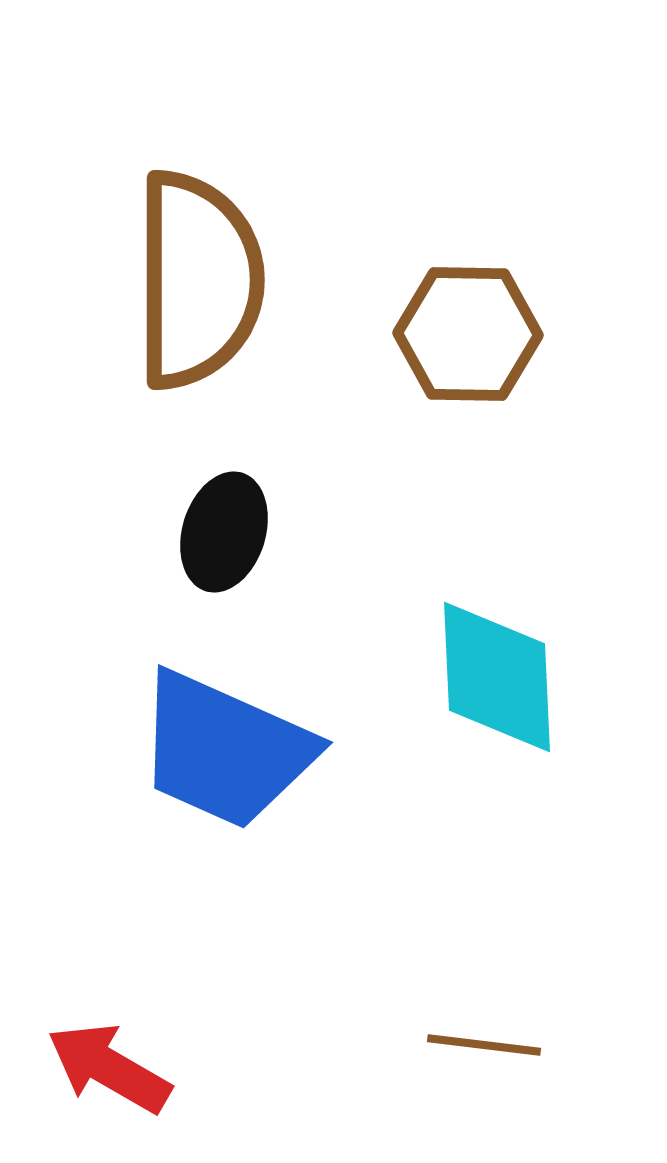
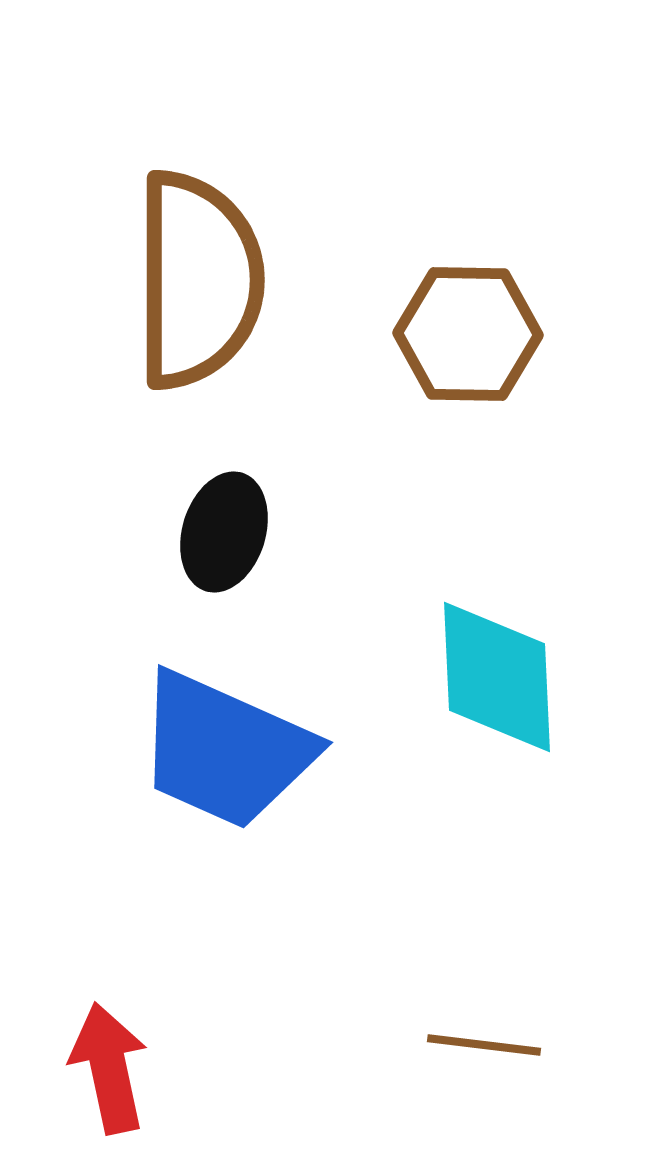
red arrow: rotated 48 degrees clockwise
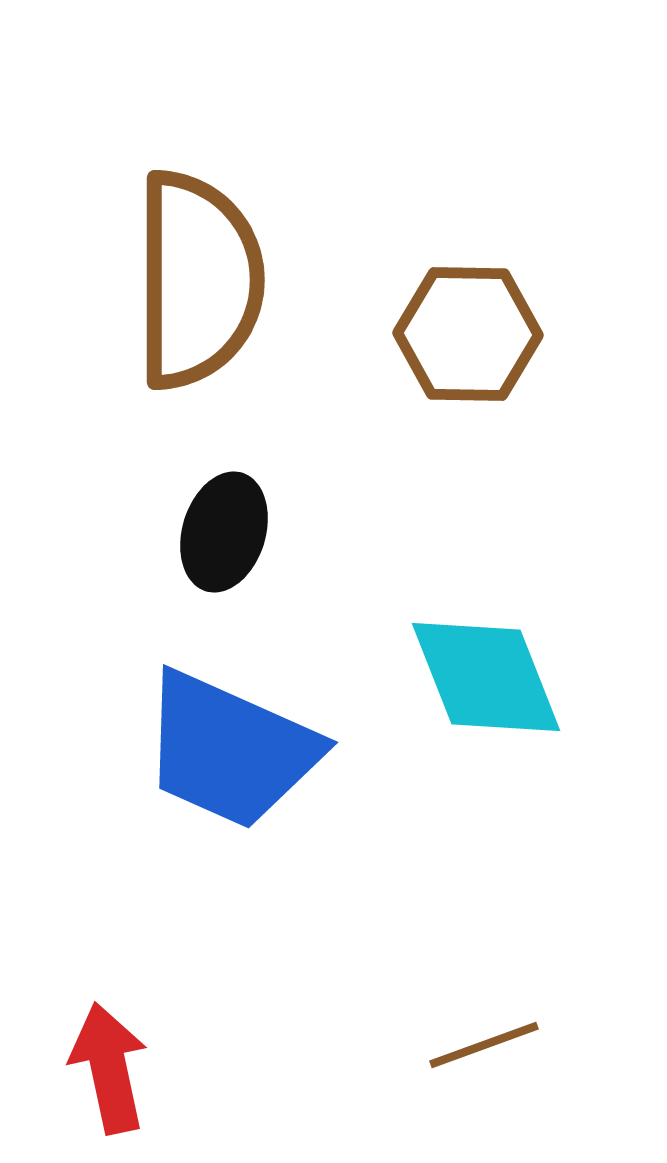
cyan diamond: moved 11 px left; rotated 19 degrees counterclockwise
blue trapezoid: moved 5 px right
brown line: rotated 27 degrees counterclockwise
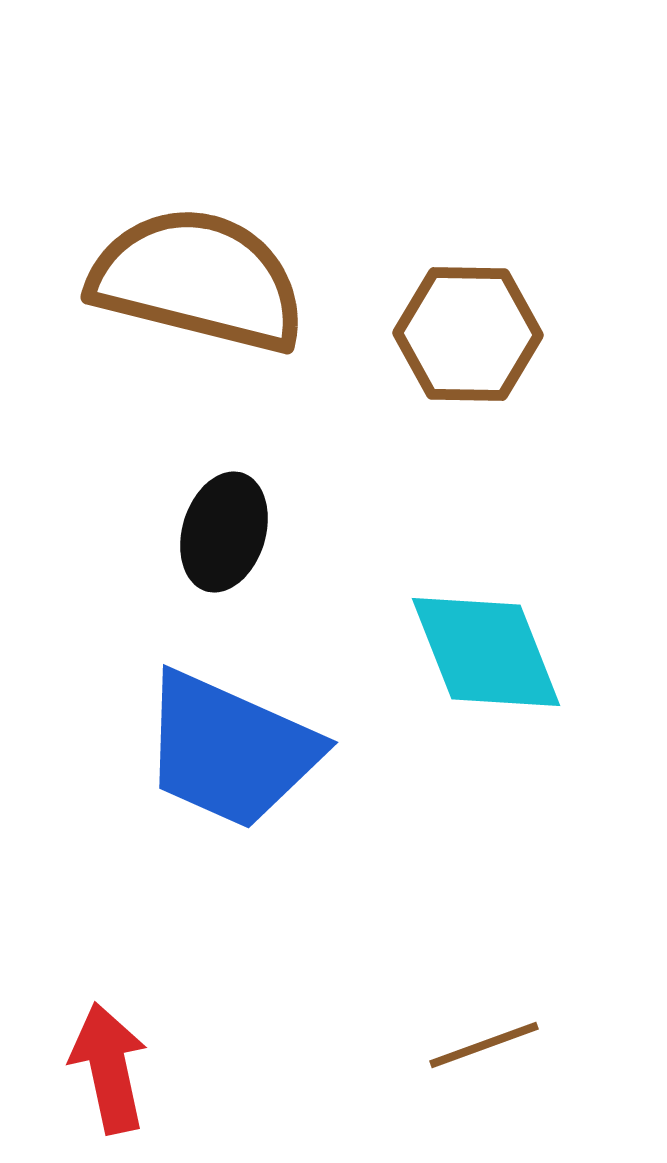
brown semicircle: rotated 76 degrees counterclockwise
cyan diamond: moved 25 px up
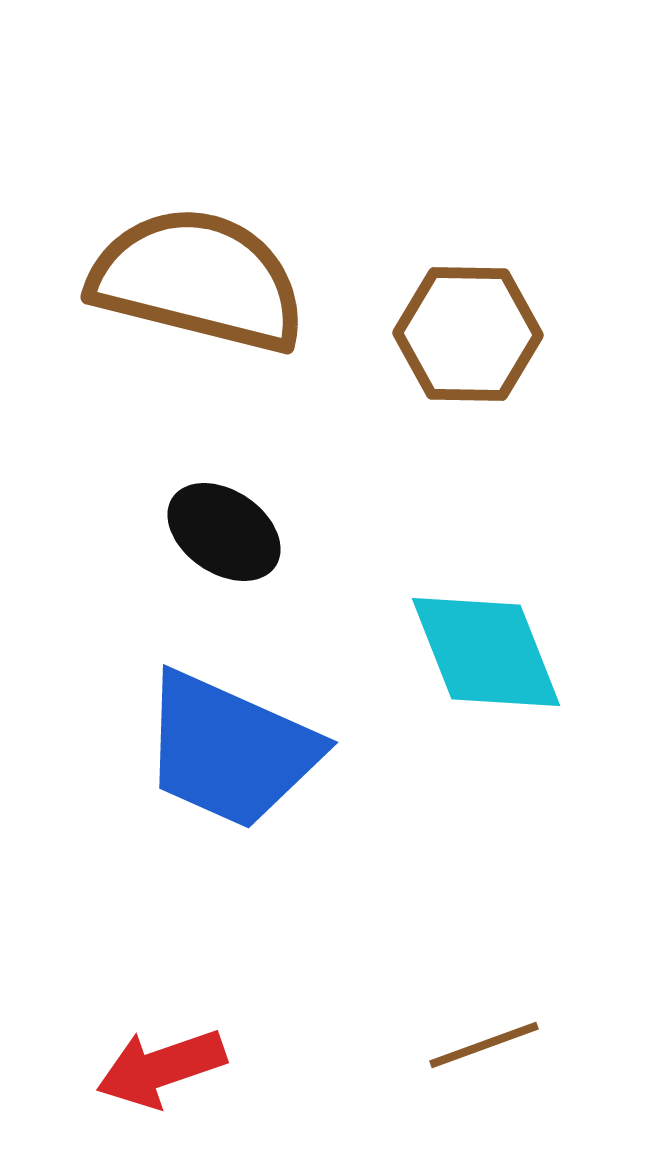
black ellipse: rotated 73 degrees counterclockwise
red arrow: moved 52 px right; rotated 97 degrees counterclockwise
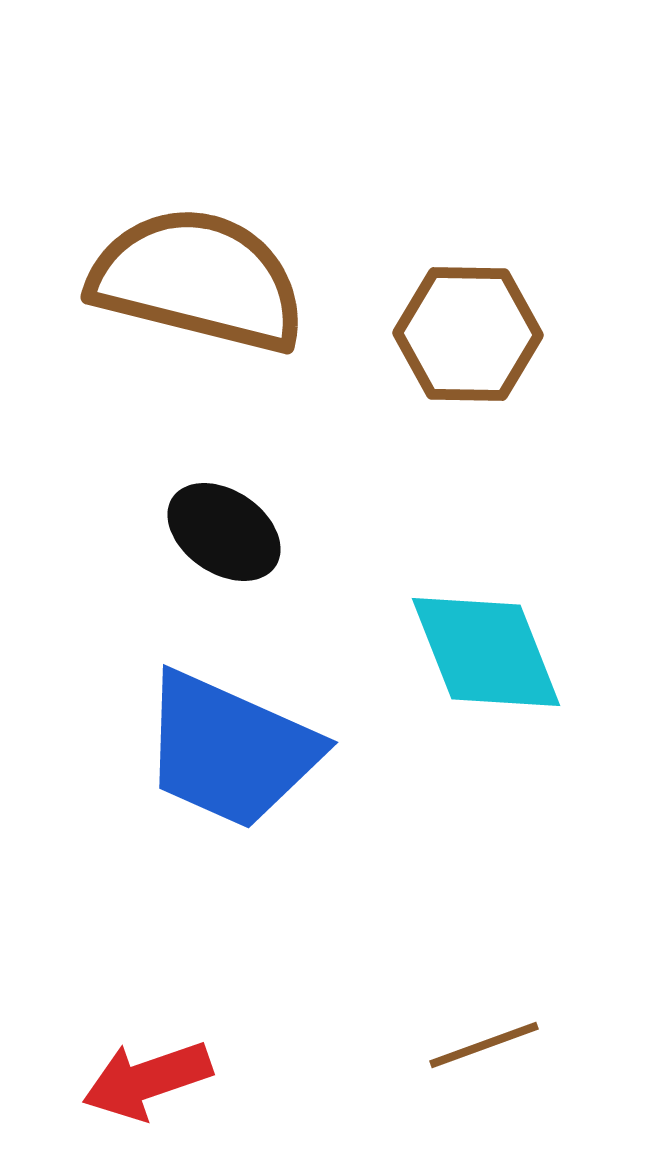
red arrow: moved 14 px left, 12 px down
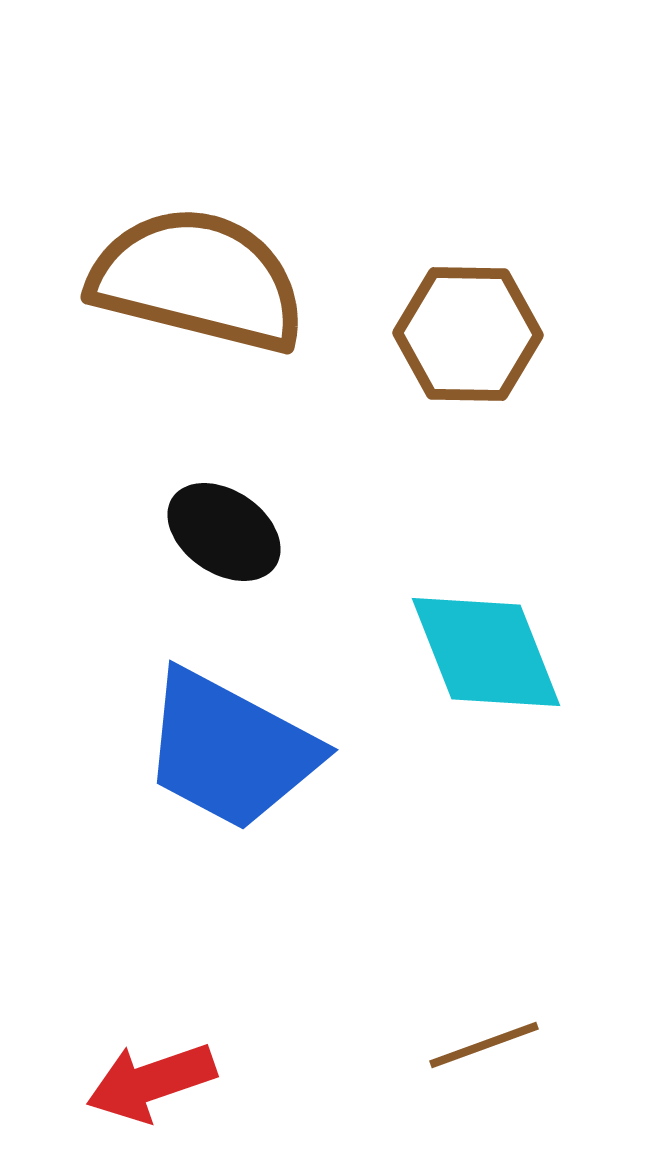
blue trapezoid: rotated 4 degrees clockwise
red arrow: moved 4 px right, 2 px down
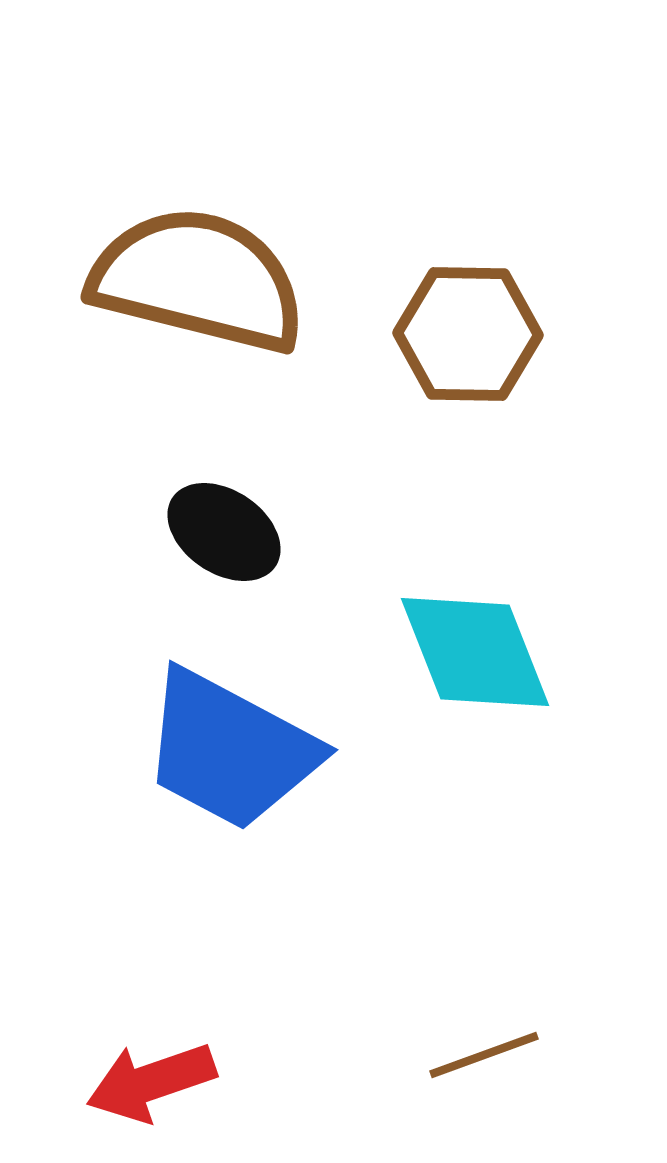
cyan diamond: moved 11 px left
brown line: moved 10 px down
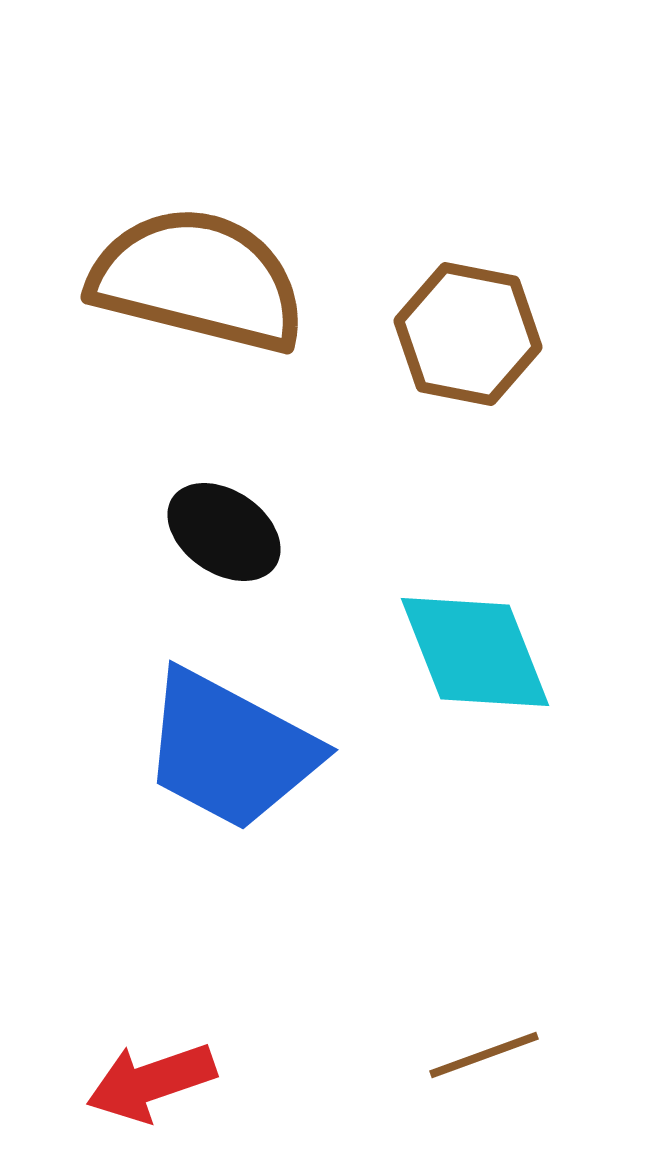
brown hexagon: rotated 10 degrees clockwise
